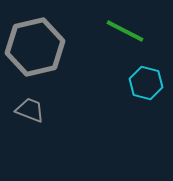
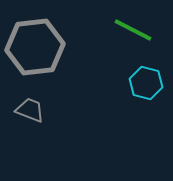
green line: moved 8 px right, 1 px up
gray hexagon: rotated 6 degrees clockwise
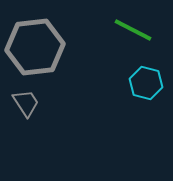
gray trapezoid: moved 4 px left, 7 px up; rotated 36 degrees clockwise
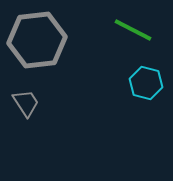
gray hexagon: moved 2 px right, 7 px up
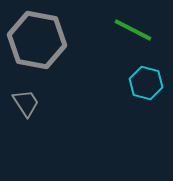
gray hexagon: rotated 18 degrees clockwise
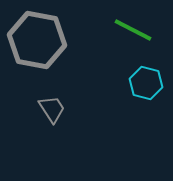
gray trapezoid: moved 26 px right, 6 px down
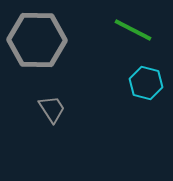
gray hexagon: rotated 10 degrees counterclockwise
